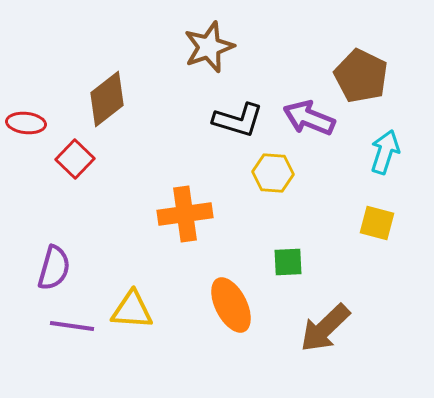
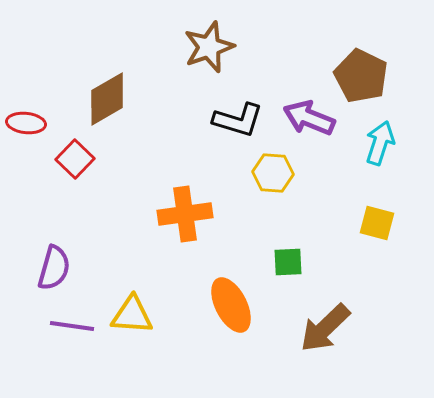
brown diamond: rotated 8 degrees clockwise
cyan arrow: moved 5 px left, 9 px up
yellow triangle: moved 5 px down
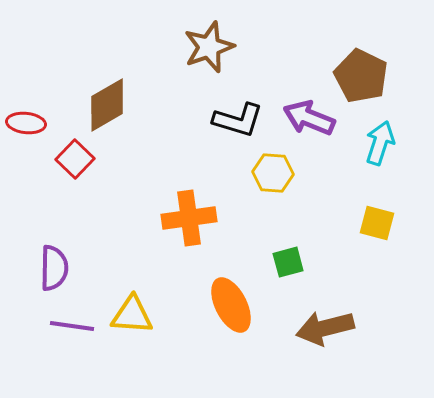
brown diamond: moved 6 px down
orange cross: moved 4 px right, 4 px down
green square: rotated 12 degrees counterclockwise
purple semicircle: rotated 15 degrees counterclockwise
brown arrow: rotated 30 degrees clockwise
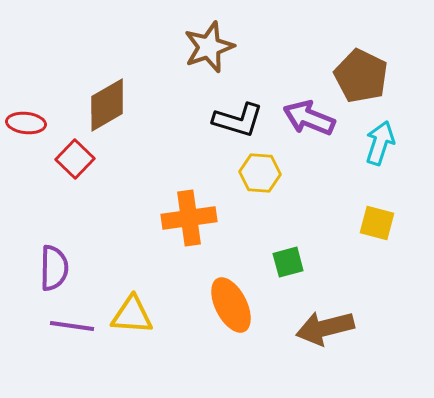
yellow hexagon: moved 13 px left
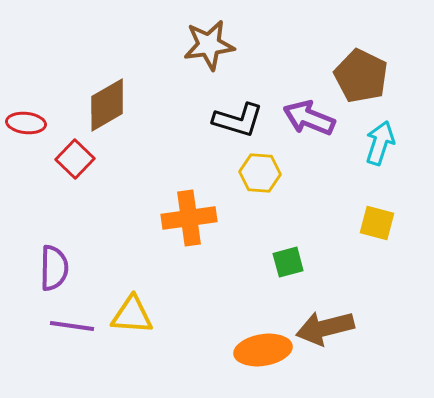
brown star: moved 2 px up; rotated 12 degrees clockwise
orange ellipse: moved 32 px right, 45 px down; rotated 72 degrees counterclockwise
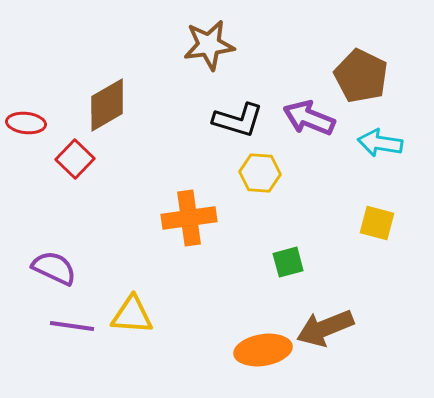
cyan arrow: rotated 99 degrees counterclockwise
purple semicircle: rotated 66 degrees counterclockwise
brown arrow: rotated 8 degrees counterclockwise
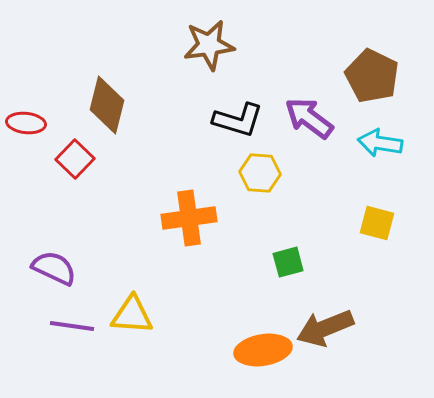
brown pentagon: moved 11 px right
brown diamond: rotated 46 degrees counterclockwise
purple arrow: rotated 15 degrees clockwise
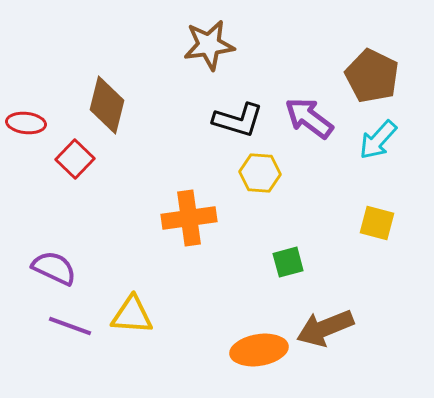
cyan arrow: moved 2 px left, 3 px up; rotated 57 degrees counterclockwise
purple line: moved 2 px left; rotated 12 degrees clockwise
orange ellipse: moved 4 px left
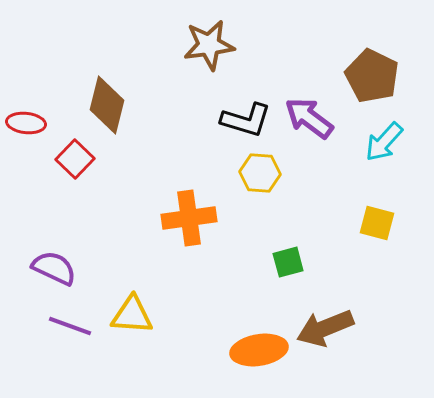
black L-shape: moved 8 px right
cyan arrow: moved 6 px right, 2 px down
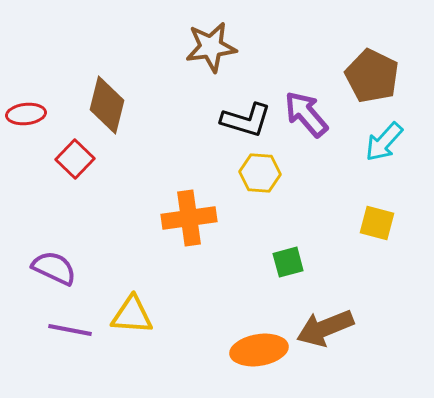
brown star: moved 2 px right, 2 px down
purple arrow: moved 3 px left, 4 px up; rotated 12 degrees clockwise
red ellipse: moved 9 px up; rotated 12 degrees counterclockwise
purple line: moved 4 px down; rotated 9 degrees counterclockwise
